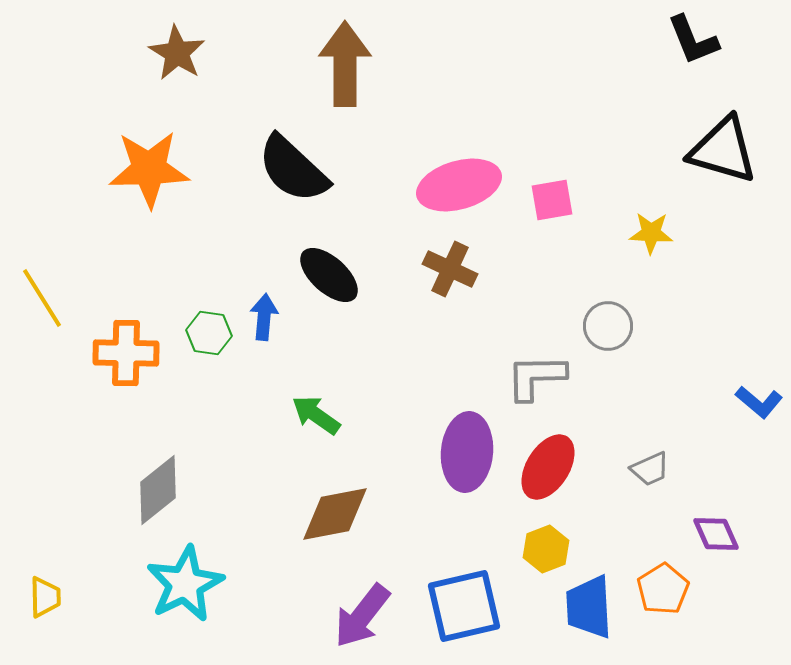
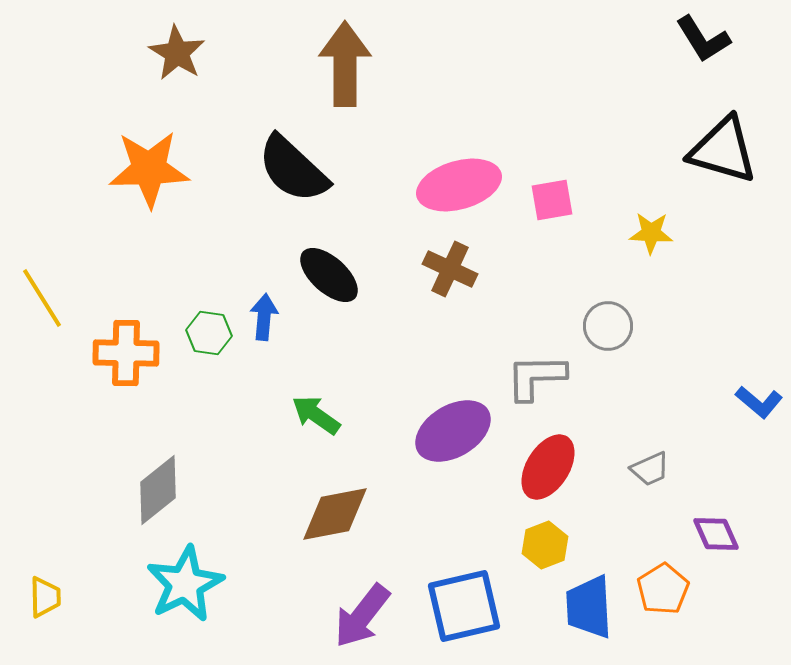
black L-shape: moved 10 px right, 1 px up; rotated 10 degrees counterclockwise
purple ellipse: moved 14 px left, 21 px up; rotated 54 degrees clockwise
yellow hexagon: moved 1 px left, 4 px up
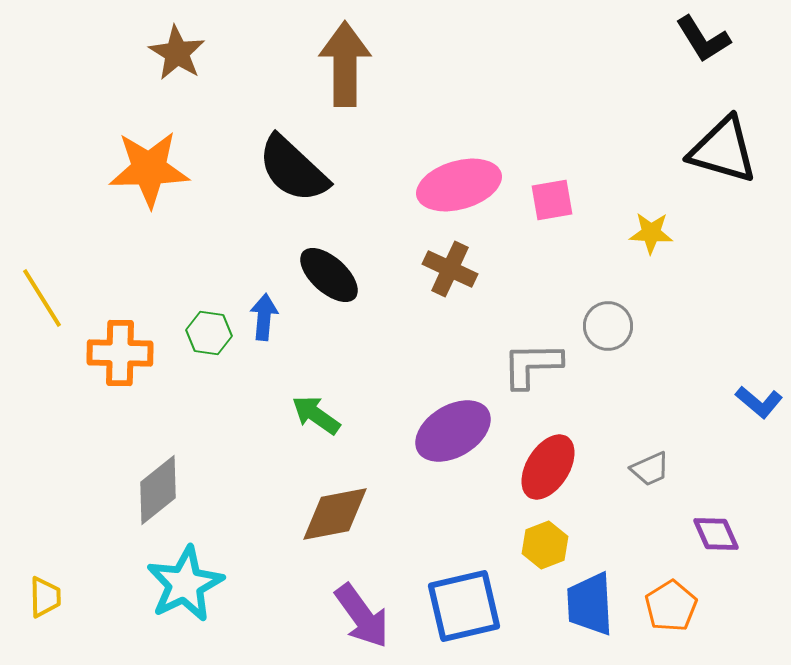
orange cross: moved 6 px left
gray L-shape: moved 4 px left, 12 px up
orange pentagon: moved 8 px right, 17 px down
blue trapezoid: moved 1 px right, 3 px up
purple arrow: rotated 74 degrees counterclockwise
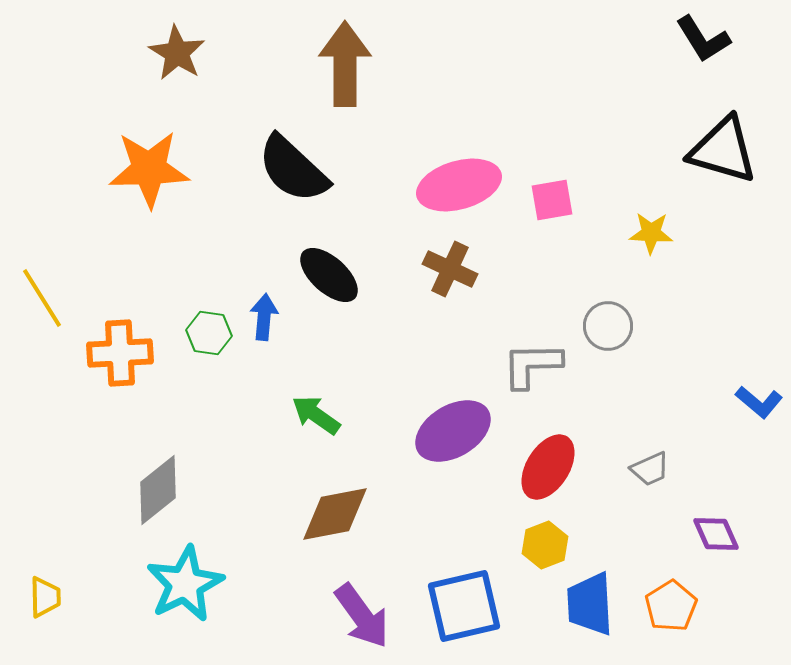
orange cross: rotated 4 degrees counterclockwise
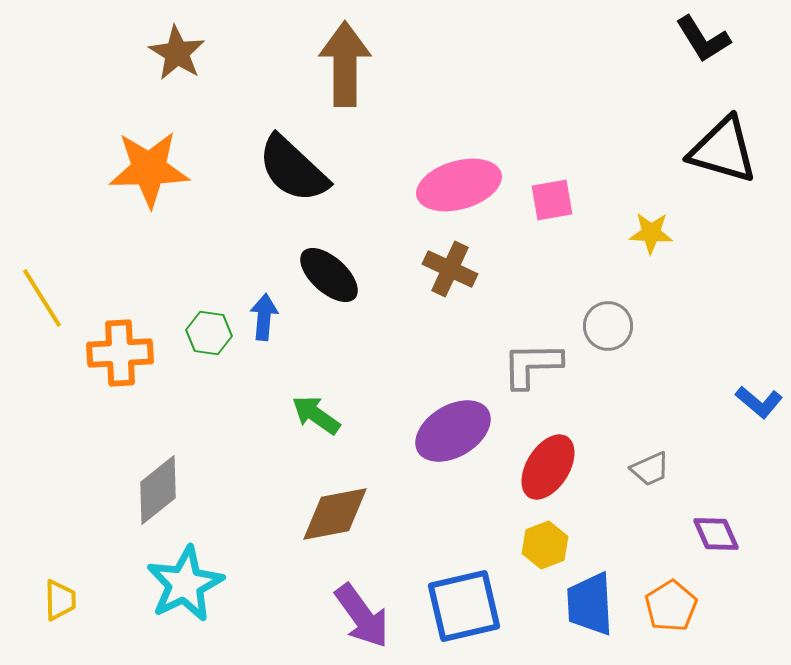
yellow trapezoid: moved 15 px right, 3 px down
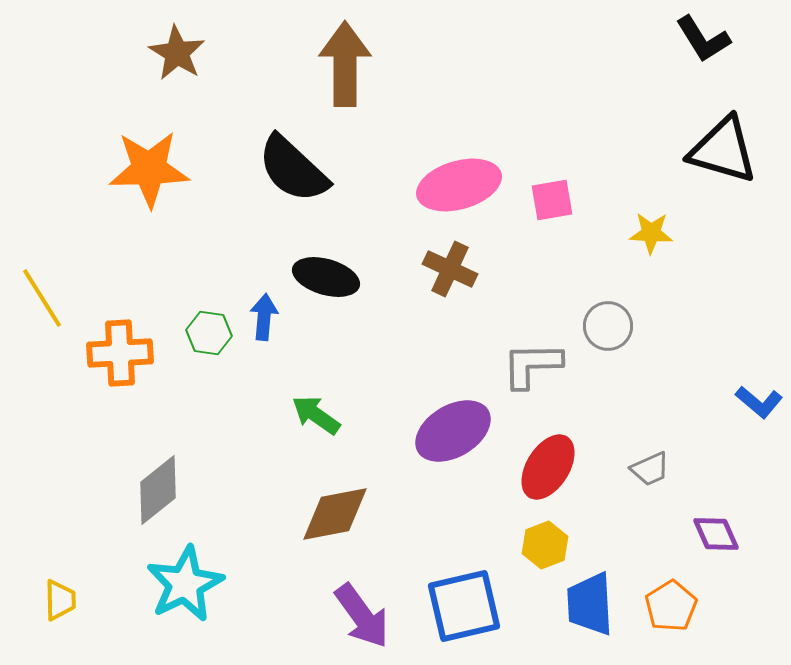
black ellipse: moved 3 px left, 2 px down; rotated 26 degrees counterclockwise
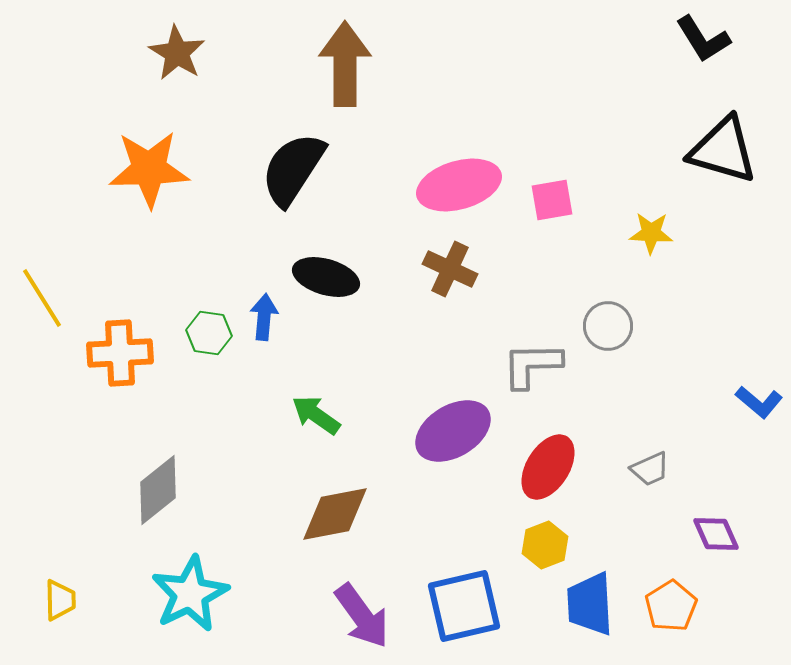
black semicircle: rotated 80 degrees clockwise
cyan star: moved 5 px right, 10 px down
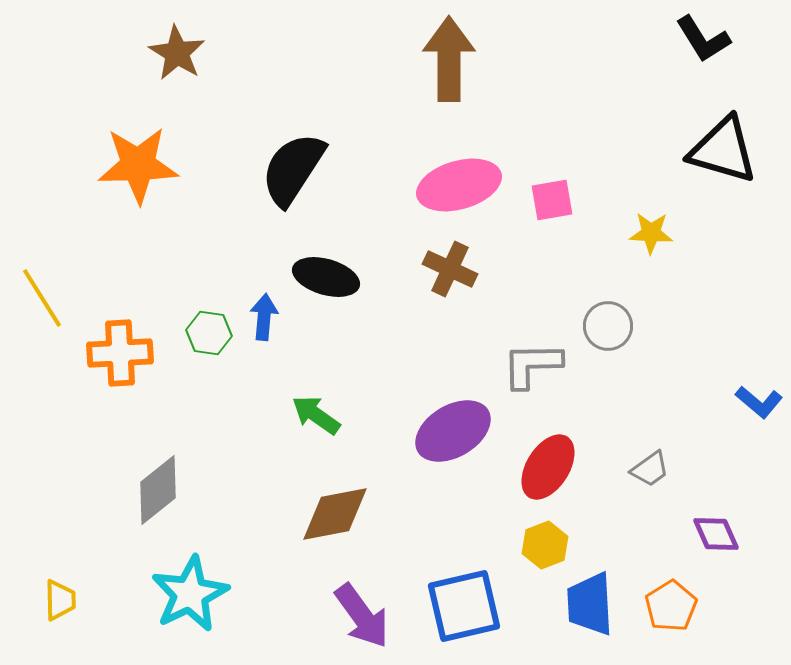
brown arrow: moved 104 px right, 5 px up
orange star: moved 11 px left, 4 px up
gray trapezoid: rotated 12 degrees counterclockwise
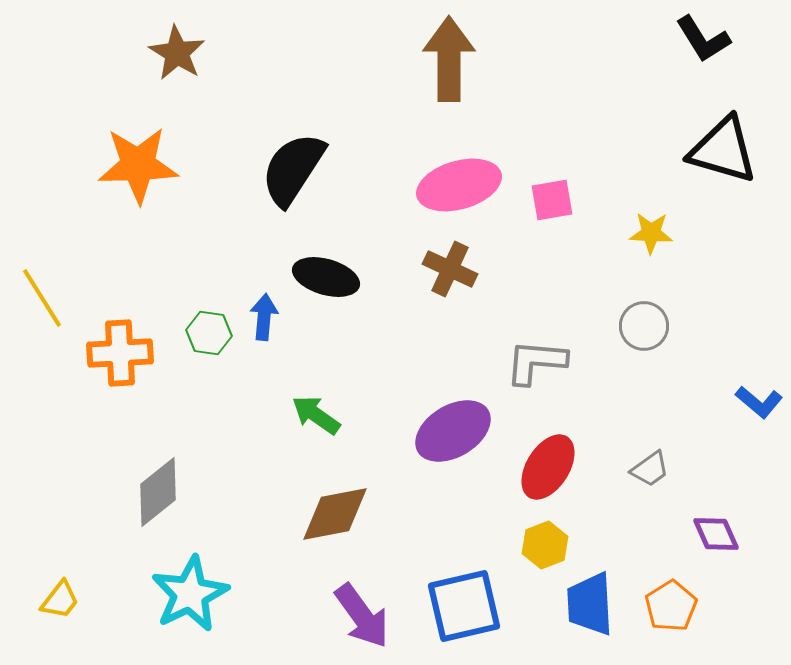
gray circle: moved 36 px right
gray L-shape: moved 4 px right, 3 px up; rotated 6 degrees clockwise
gray diamond: moved 2 px down
yellow trapezoid: rotated 39 degrees clockwise
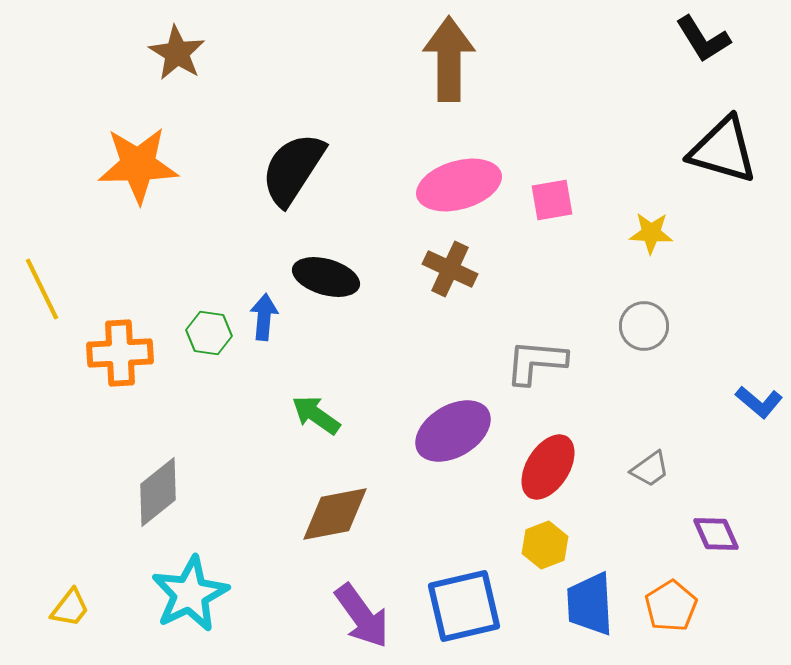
yellow line: moved 9 px up; rotated 6 degrees clockwise
yellow trapezoid: moved 10 px right, 8 px down
